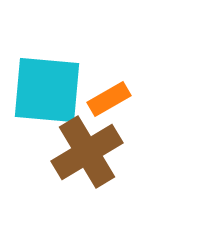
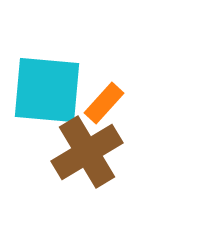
orange rectangle: moved 5 px left, 4 px down; rotated 18 degrees counterclockwise
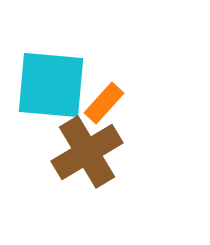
cyan square: moved 4 px right, 5 px up
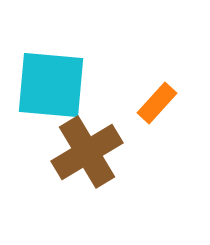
orange rectangle: moved 53 px right
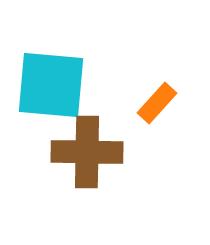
brown cross: rotated 32 degrees clockwise
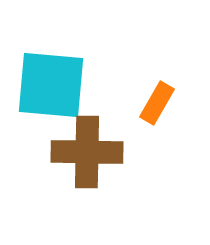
orange rectangle: rotated 12 degrees counterclockwise
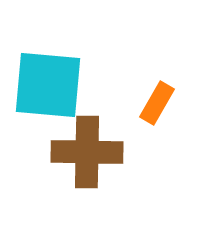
cyan square: moved 3 px left
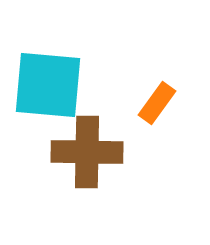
orange rectangle: rotated 6 degrees clockwise
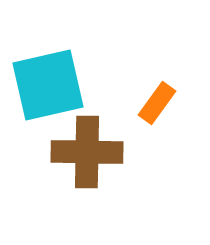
cyan square: rotated 18 degrees counterclockwise
